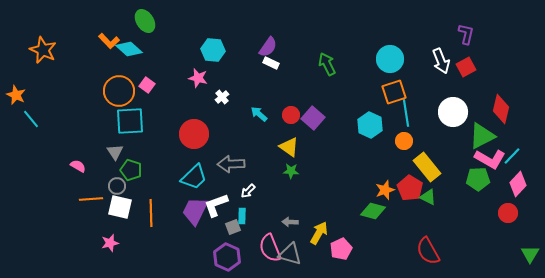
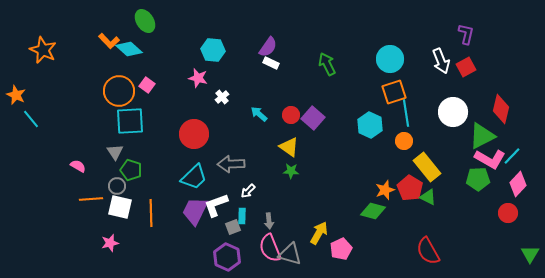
gray arrow at (290, 222): moved 21 px left, 1 px up; rotated 98 degrees counterclockwise
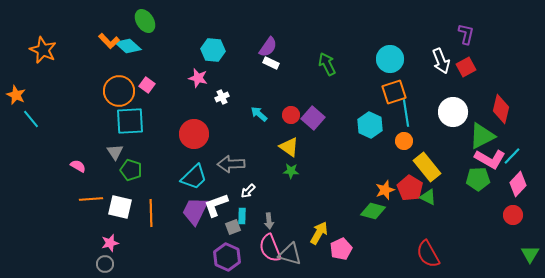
cyan diamond at (129, 49): moved 1 px left, 3 px up
white cross at (222, 97): rotated 16 degrees clockwise
gray circle at (117, 186): moved 12 px left, 78 px down
red circle at (508, 213): moved 5 px right, 2 px down
red semicircle at (428, 251): moved 3 px down
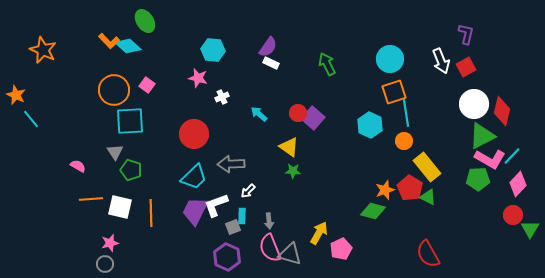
orange circle at (119, 91): moved 5 px left, 1 px up
red diamond at (501, 109): moved 1 px right, 2 px down
white circle at (453, 112): moved 21 px right, 8 px up
red circle at (291, 115): moved 7 px right, 2 px up
green star at (291, 171): moved 2 px right
green triangle at (530, 254): moved 25 px up
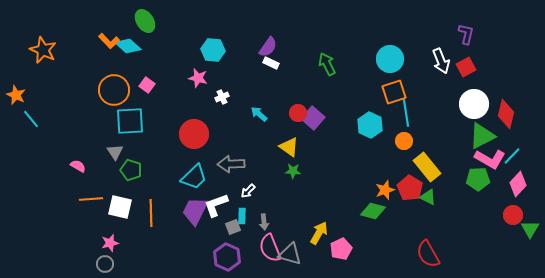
red diamond at (502, 111): moved 4 px right, 3 px down
gray arrow at (269, 221): moved 5 px left, 1 px down
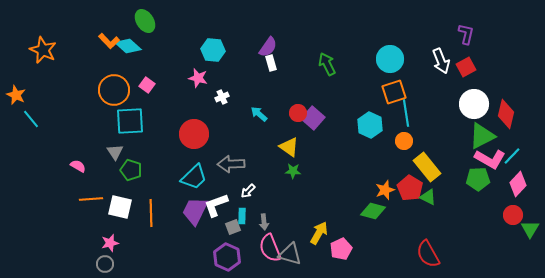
white rectangle at (271, 63): rotated 49 degrees clockwise
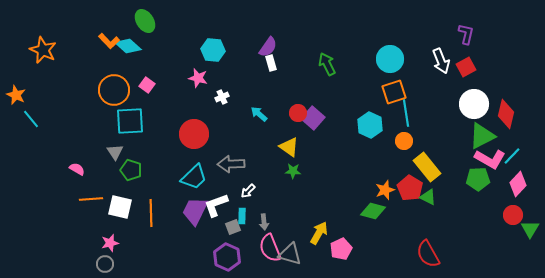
pink semicircle at (78, 166): moved 1 px left, 3 px down
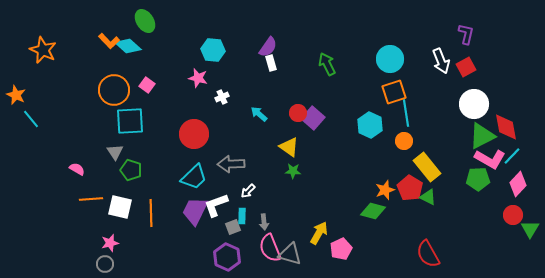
red diamond at (506, 114): moved 13 px down; rotated 24 degrees counterclockwise
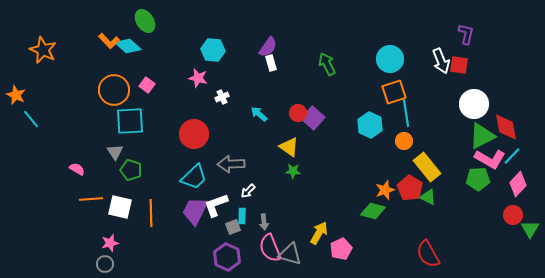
red square at (466, 67): moved 7 px left, 2 px up; rotated 36 degrees clockwise
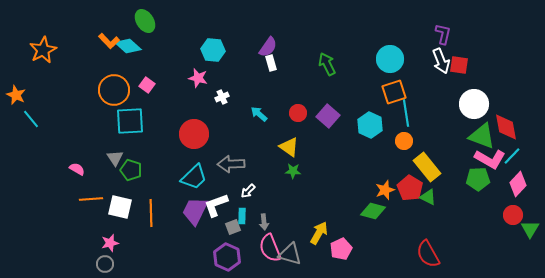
purple L-shape at (466, 34): moved 23 px left
orange star at (43, 50): rotated 20 degrees clockwise
purple square at (313, 118): moved 15 px right, 2 px up
green triangle at (482, 136): rotated 48 degrees clockwise
gray triangle at (115, 152): moved 6 px down
